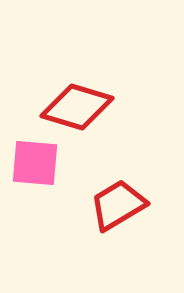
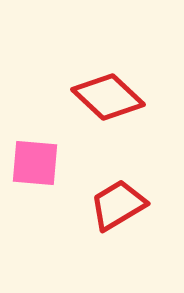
red diamond: moved 31 px right, 10 px up; rotated 26 degrees clockwise
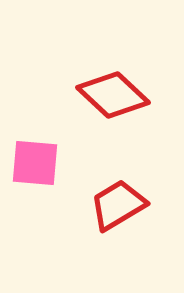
red diamond: moved 5 px right, 2 px up
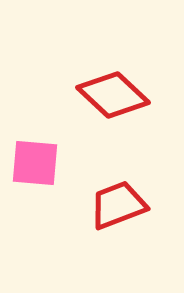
red trapezoid: rotated 10 degrees clockwise
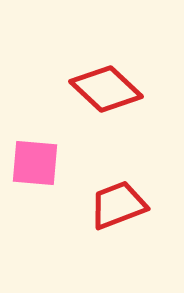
red diamond: moved 7 px left, 6 px up
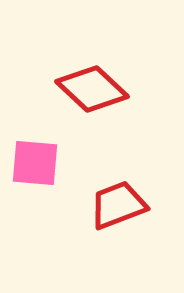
red diamond: moved 14 px left
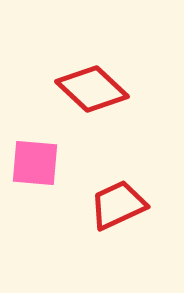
red trapezoid: rotated 4 degrees counterclockwise
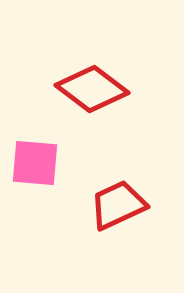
red diamond: rotated 6 degrees counterclockwise
